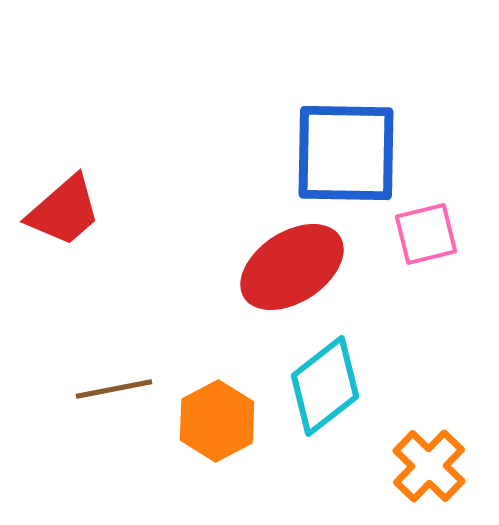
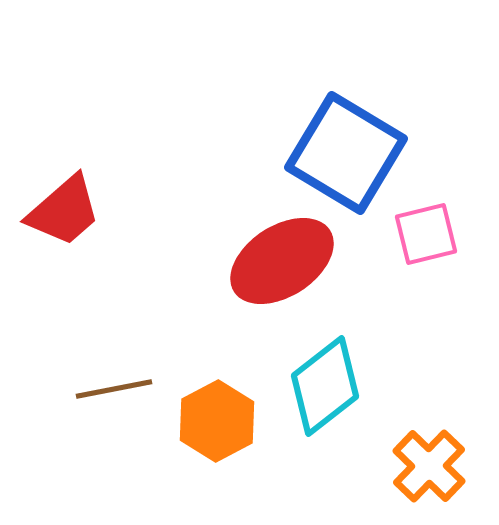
blue square: rotated 30 degrees clockwise
red ellipse: moved 10 px left, 6 px up
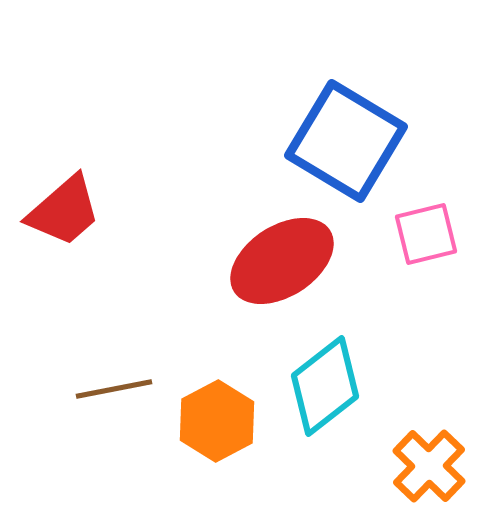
blue square: moved 12 px up
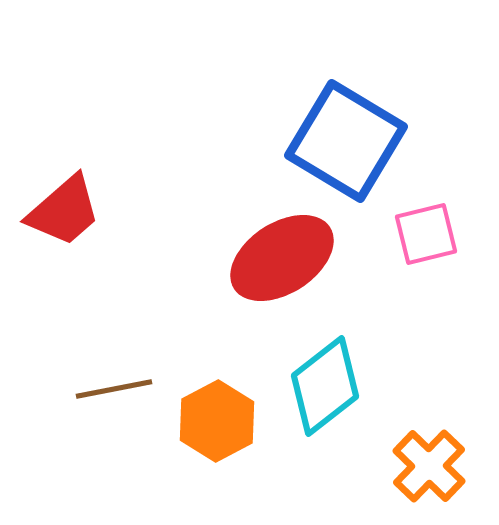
red ellipse: moved 3 px up
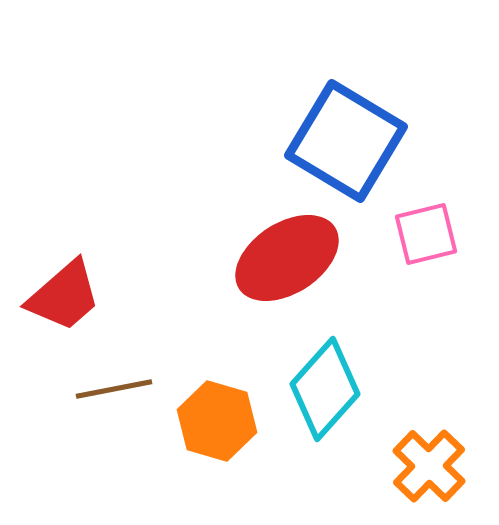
red trapezoid: moved 85 px down
red ellipse: moved 5 px right
cyan diamond: moved 3 px down; rotated 10 degrees counterclockwise
orange hexagon: rotated 16 degrees counterclockwise
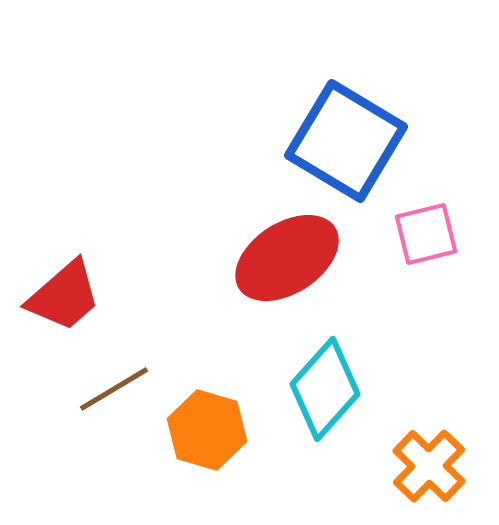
brown line: rotated 20 degrees counterclockwise
orange hexagon: moved 10 px left, 9 px down
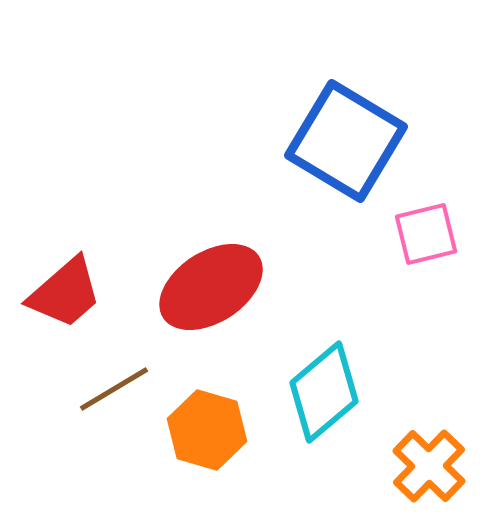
red ellipse: moved 76 px left, 29 px down
red trapezoid: moved 1 px right, 3 px up
cyan diamond: moved 1 px left, 3 px down; rotated 8 degrees clockwise
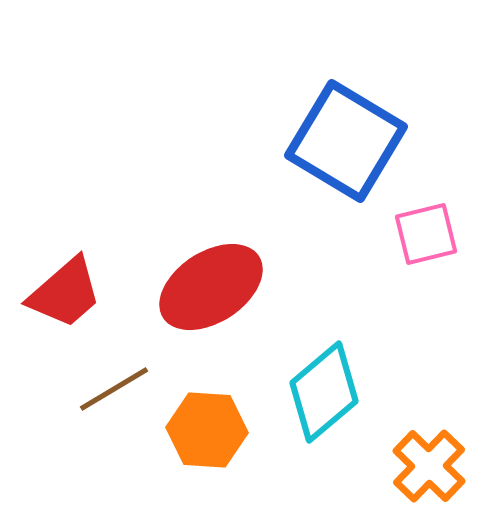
orange hexagon: rotated 12 degrees counterclockwise
